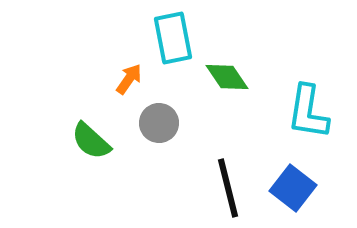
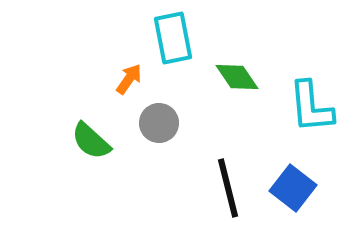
green diamond: moved 10 px right
cyan L-shape: moved 3 px right, 5 px up; rotated 14 degrees counterclockwise
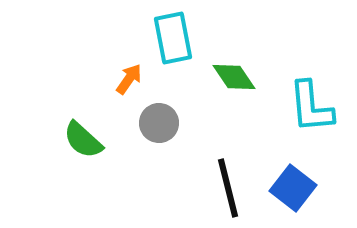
green diamond: moved 3 px left
green semicircle: moved 8 px left, 1 px up
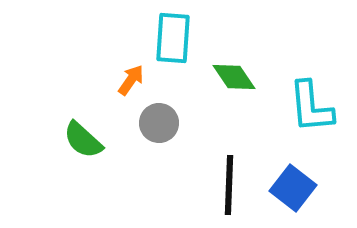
cyan rectangle: rotated 15 degrees clockwise
orange arrow: moved 2 px right, 1 px down
black line: moved 1 px right, 3 px up; rotated 16 degrees clockwise
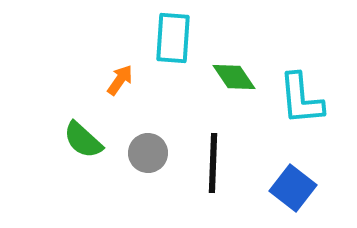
orange arrow: moved 11 px left
cyan L-shape: moved 10 px left, 8 px up
gray circle: moved 11 px left, 30 px down
black line: moved 16 px left, 22 px up
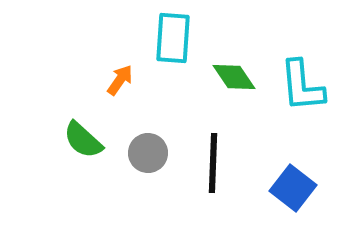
cyan L-shape: moved 1 px right, 13 px up
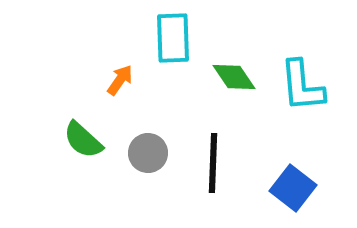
cyan rectangle: rotated 6 degrees counterclockwise
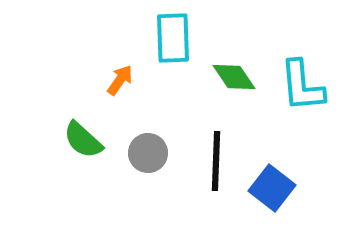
black line: moved 3 px right, 2 px up
blue square: moved 21 px left
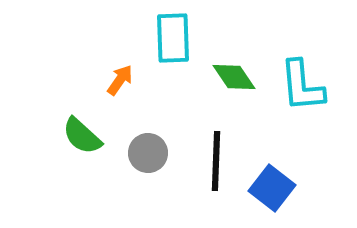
green semicircle: moved 1 px left, 4 px up
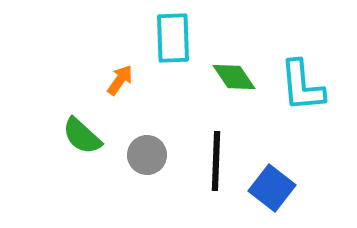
gray circle: moved 1 px left, 2 px down
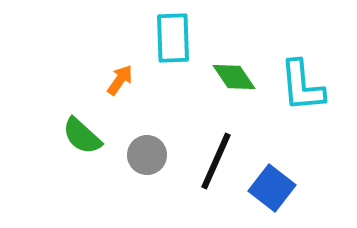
black line: rotated 22 degrees clockwise
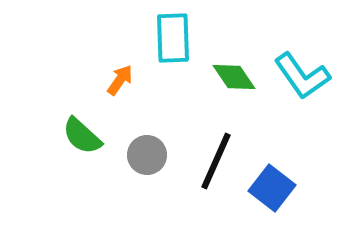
cyan L-shape: moved 10 px up; rotated 30 degrees counterclockwise
